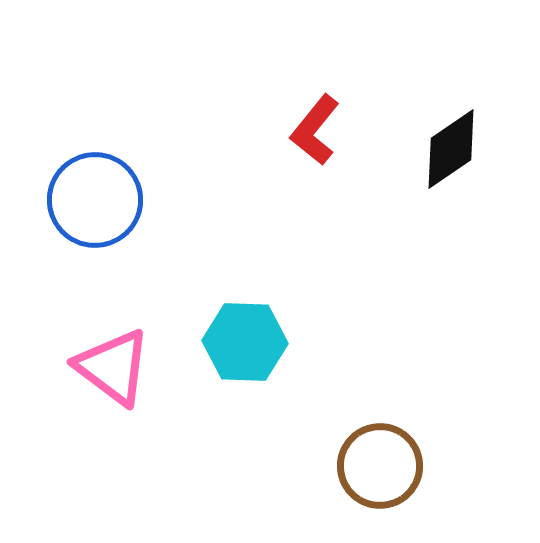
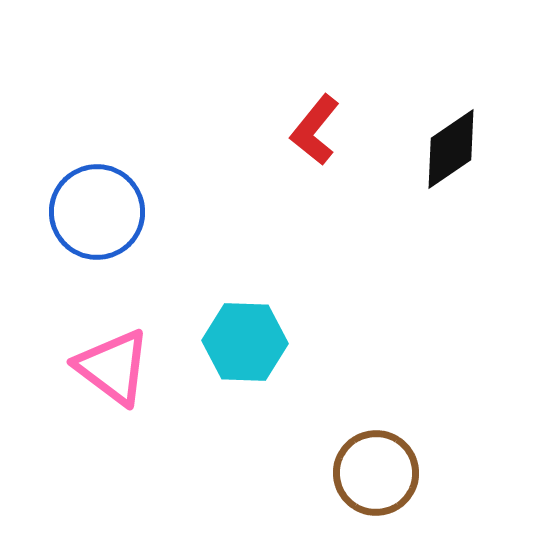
blue circle: moved 2 px right, 12 px down
brown circle: moved 4 px left, 7 px down
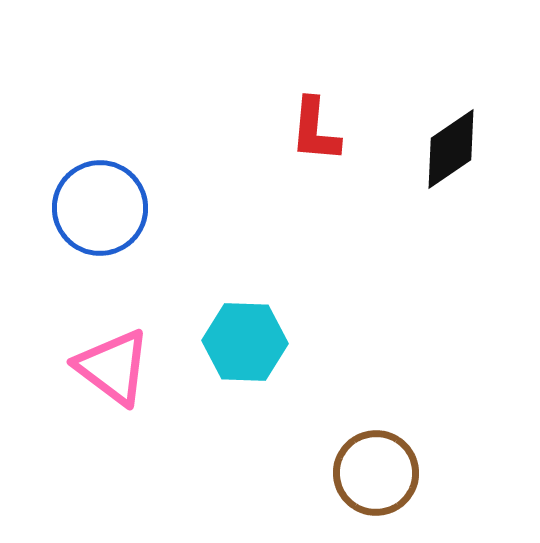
red L-shape: rotated 34 degrees counterclockwise
blue circle: moved 3 px right, 4 px up
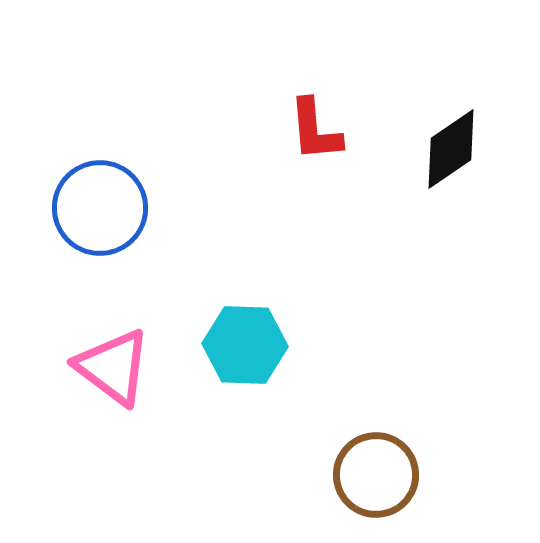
red L-shape: rotated 10 degrees counterclockwise
cyan hexagon: moved 3 px down
brown circle: moved 2 px down
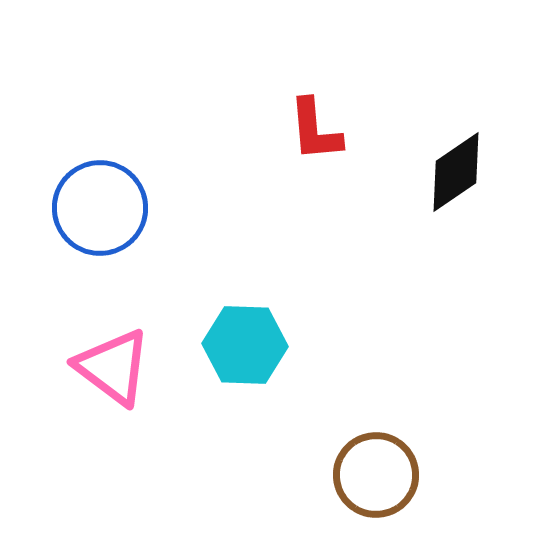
black diamond: moved 5 px right, 23 px down
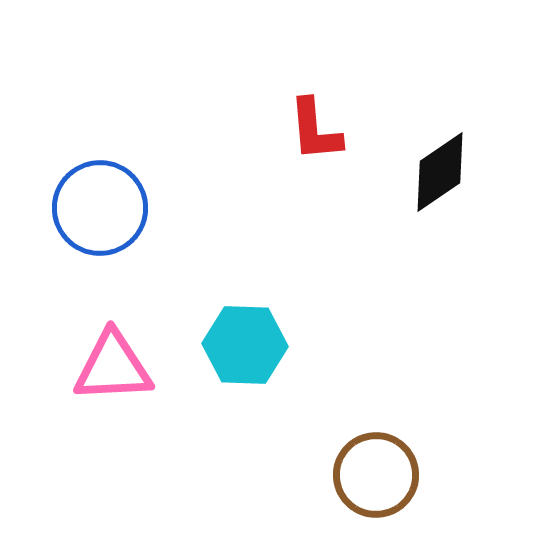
black diamond: moved 16 px left
pink triangle: rotated 40 degrees counterclockwise
